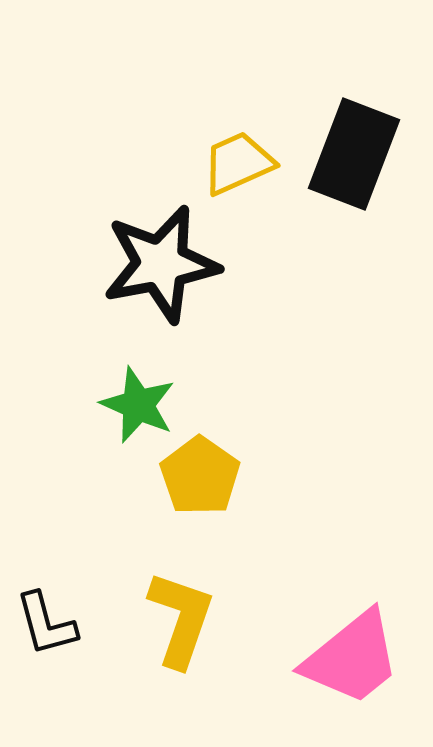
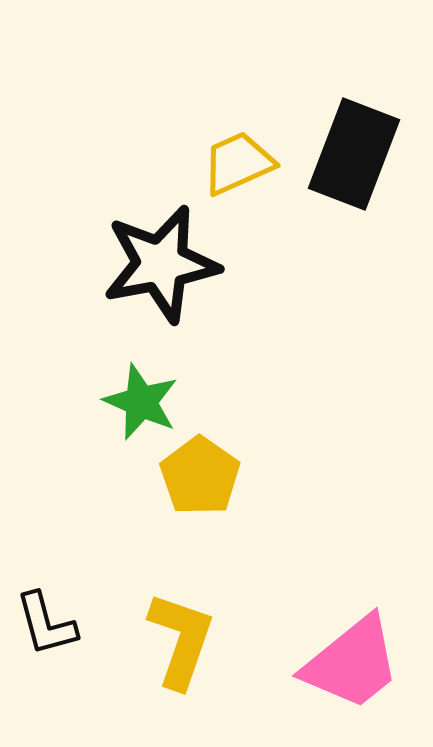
green star: moved 3 px right, 3 px up
yellow L-shape: moved 21 px down
pink trapezoid: moved 5 px down
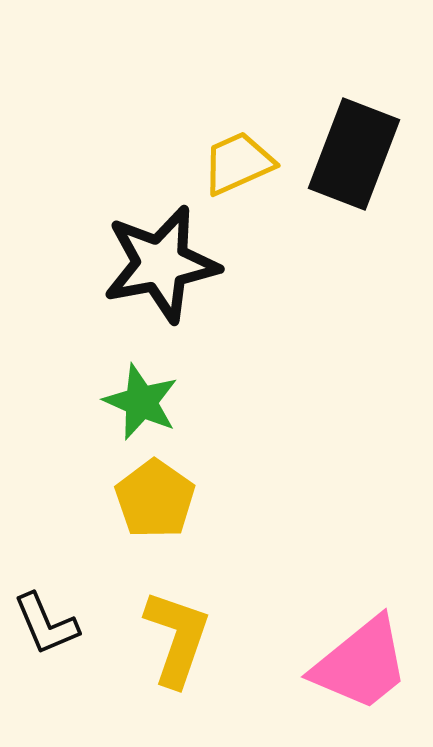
yellow pentagon: moved 45 px left, 23 px down
black L-shape: rotated 8 degrees counterclockwise
yellow L-shape: moved 4 px left, 2 px up
pink trapezoid: moved 9 px right, 1 px down
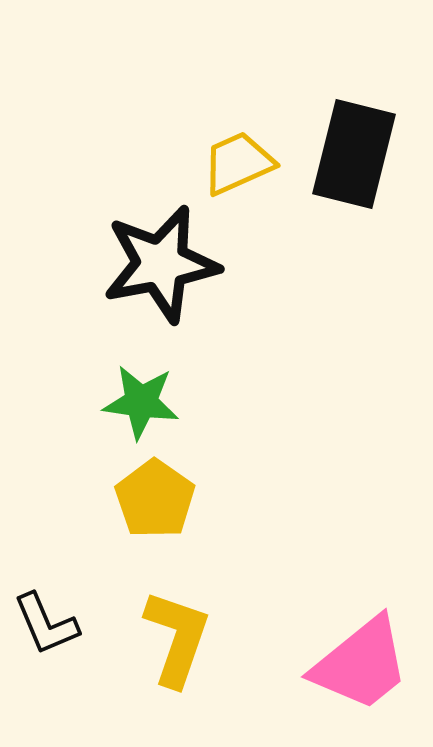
black rectangle: rotated 7 degrees counterclockwise
green star: rotated 16 degrees counterclockwise
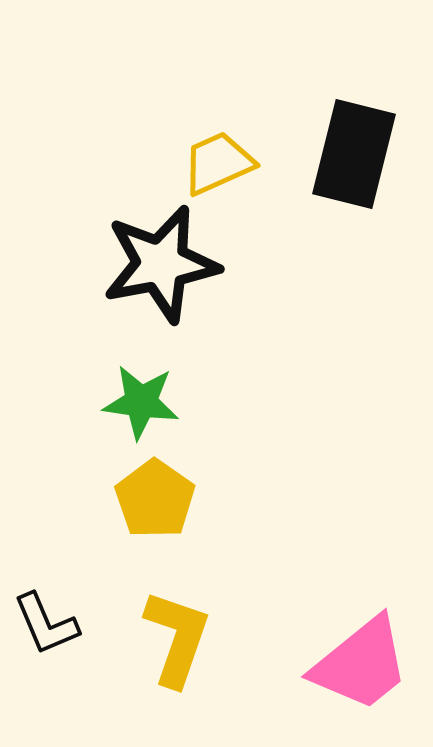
yellow trapezoid: moved 20 px left
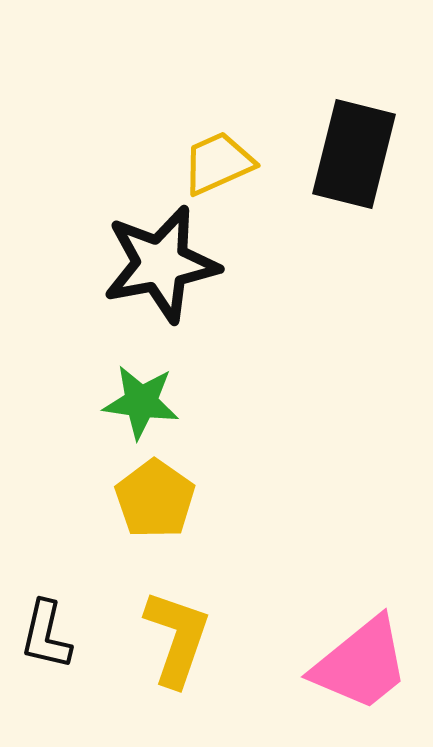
black L-shape: moved 11 px down; rotated 36 degrees clockwise
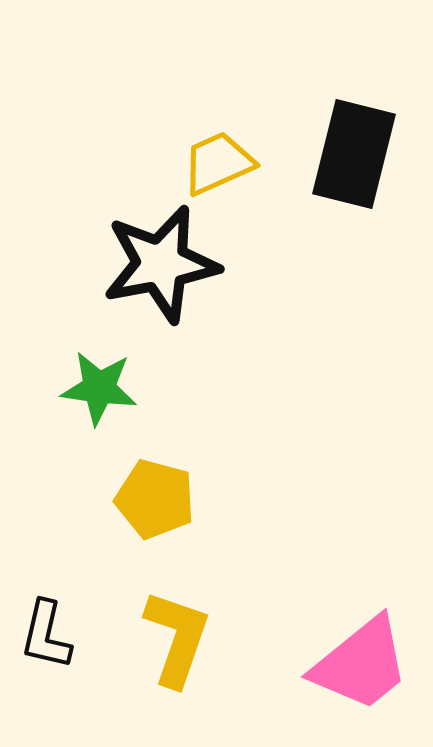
green star: moved 42 px left, 14 px up
yellow pentagon: rotated 20 degrees counterclockwise
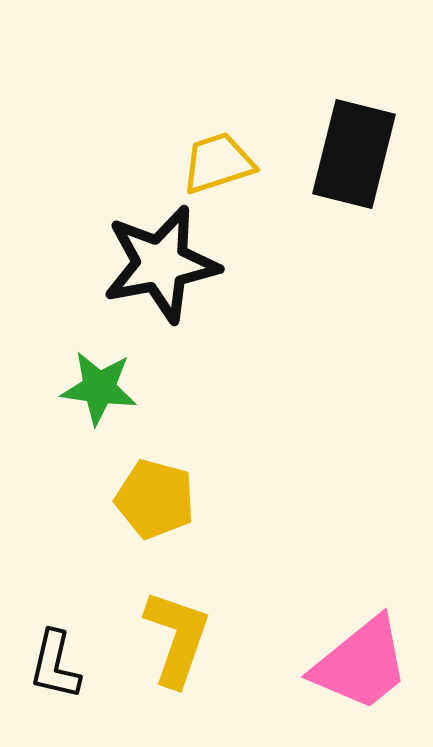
yellow trapezoid: rotated 6 degrees clockwise
black L-shape: moved 9 px right, 30 px down
